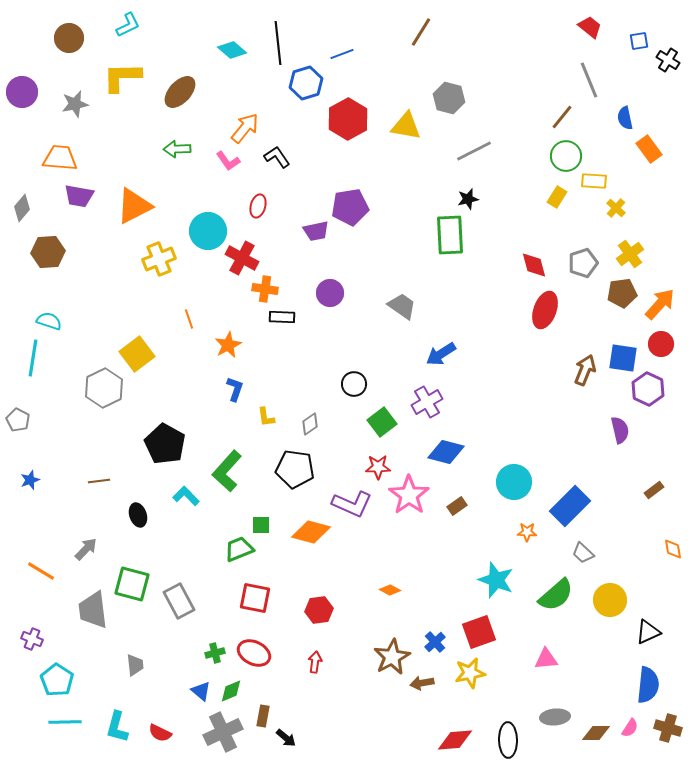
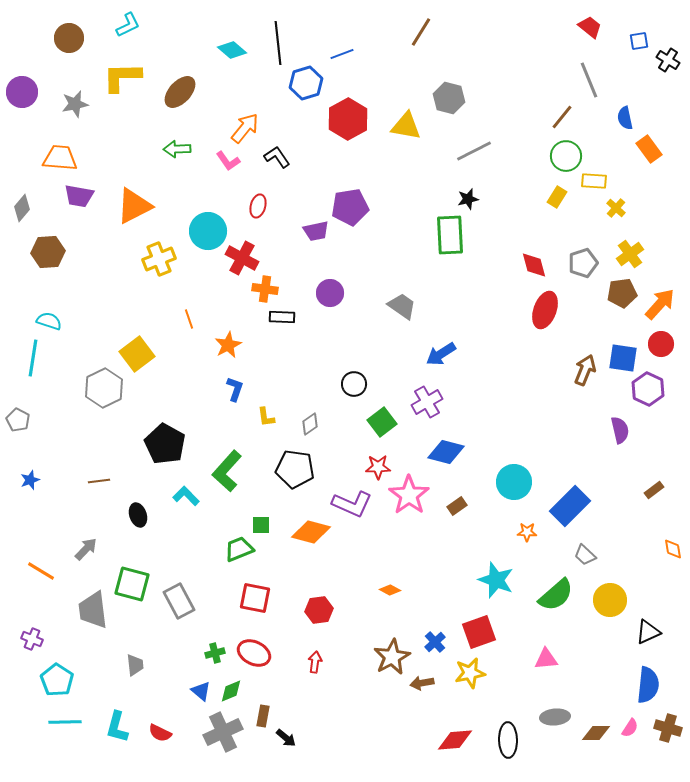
gray trapezoid at (583, 553): moved 2 px right, 2 px down
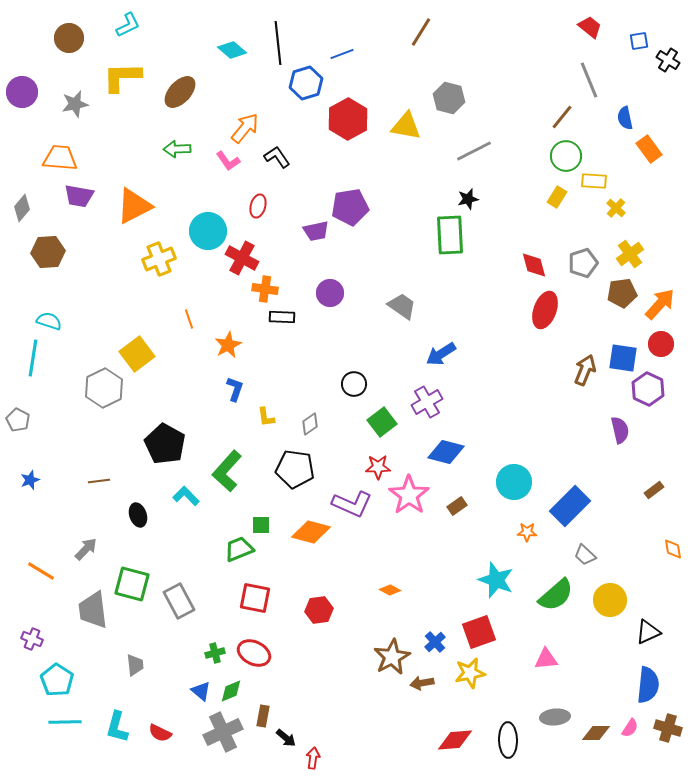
red arrow at (315, 662): moved 2 px left, 96 px down
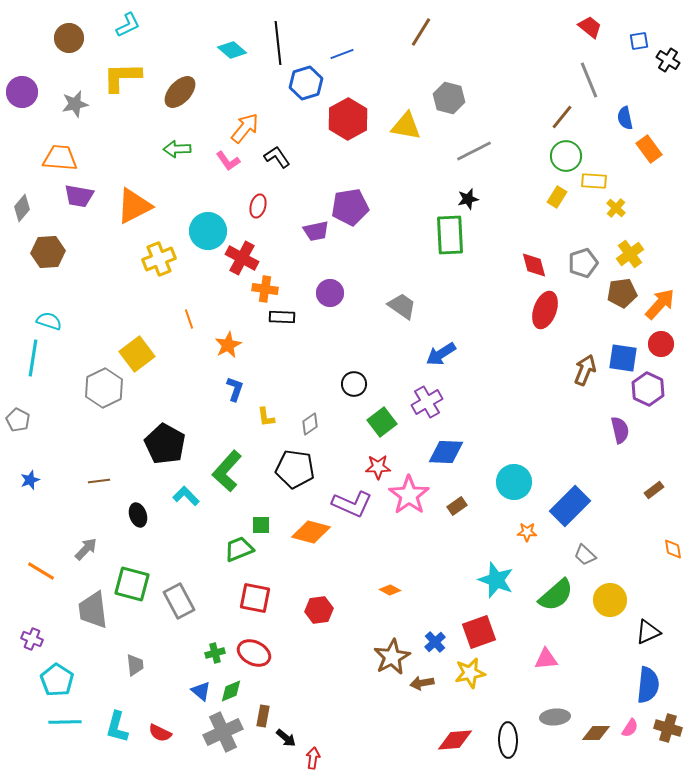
blue diamond at (446, 452): rotated 12 degrees counterclockwise
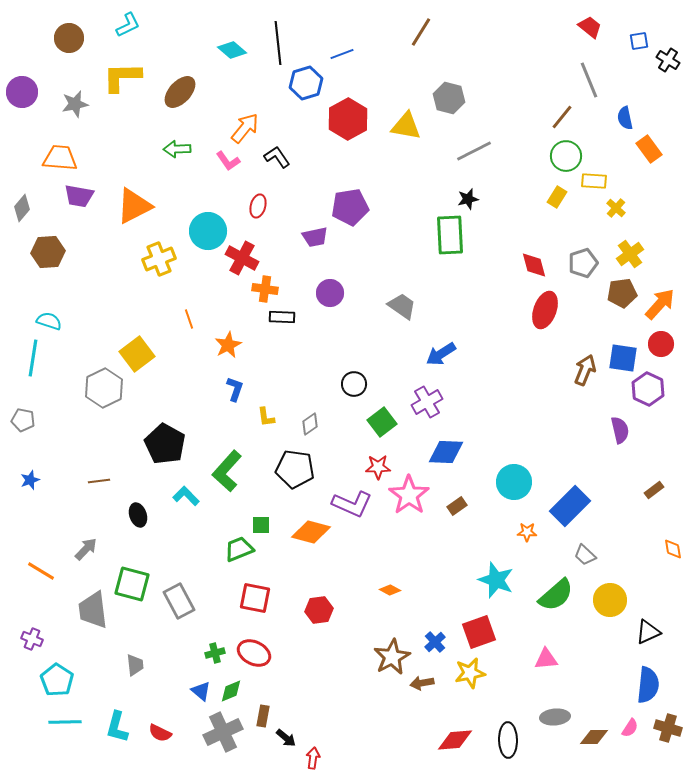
purple trapezoid at (316, 231): moved 1 px left, 6 px down
gray pentagon at (18, 420): moved 5 px right; rotated 15 degrees counterclockwise
brown diamond at (596, 733): moved 2 px left, 4 px down
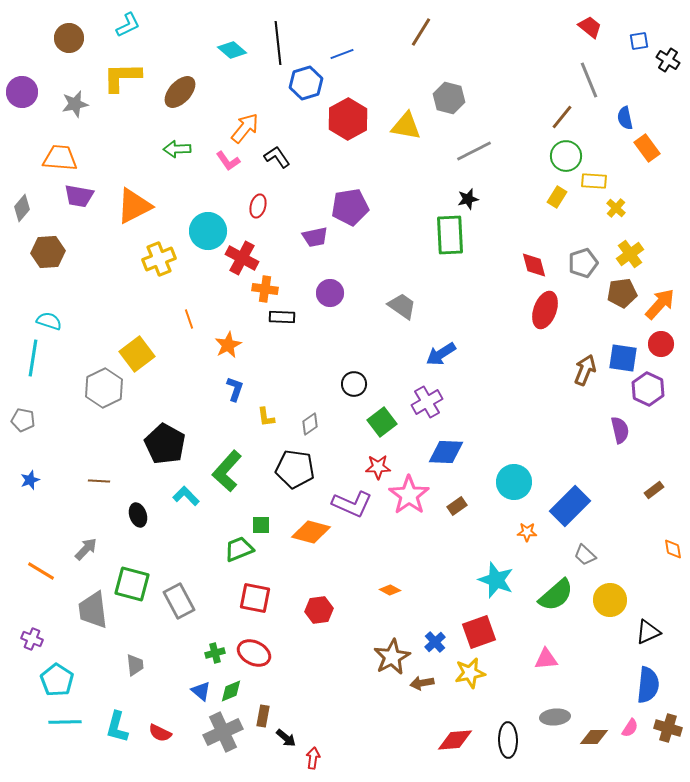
orange rectangle at (649, 149): moved 2 px left, 1 px up
brown line at (99, 481): rotated 10 degrees clockwise
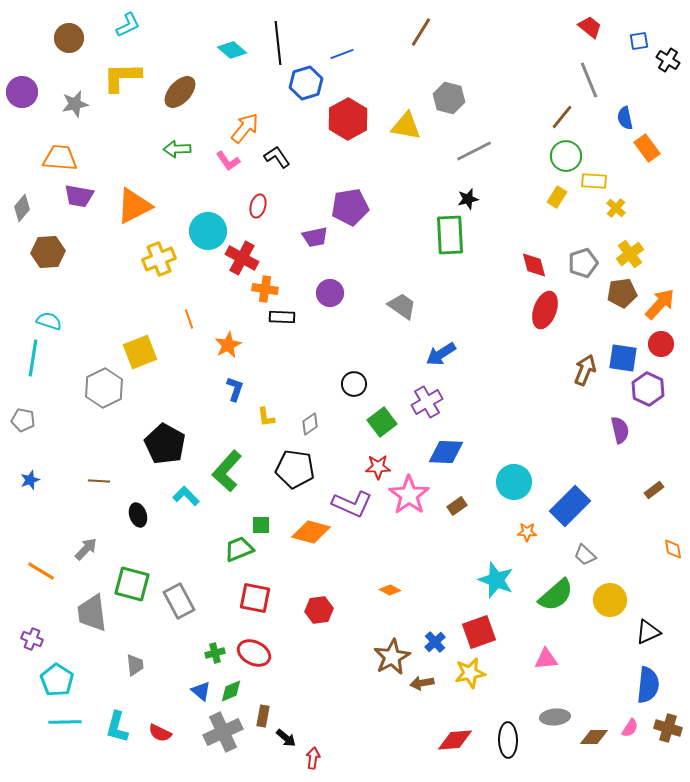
yellow square at (137, 354): moved 3 px right, 2 px up; rotated 16 degrees clockwise
gray trapezoid at (93, 610): moved 1 px left, 3 px down
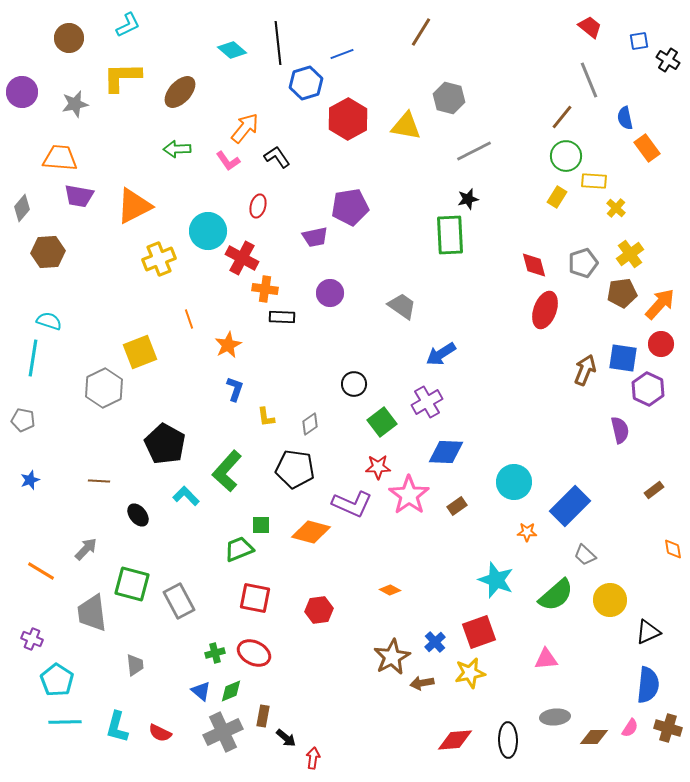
black ellipse at (138, 515): rotated 20 degrees counterclockwise
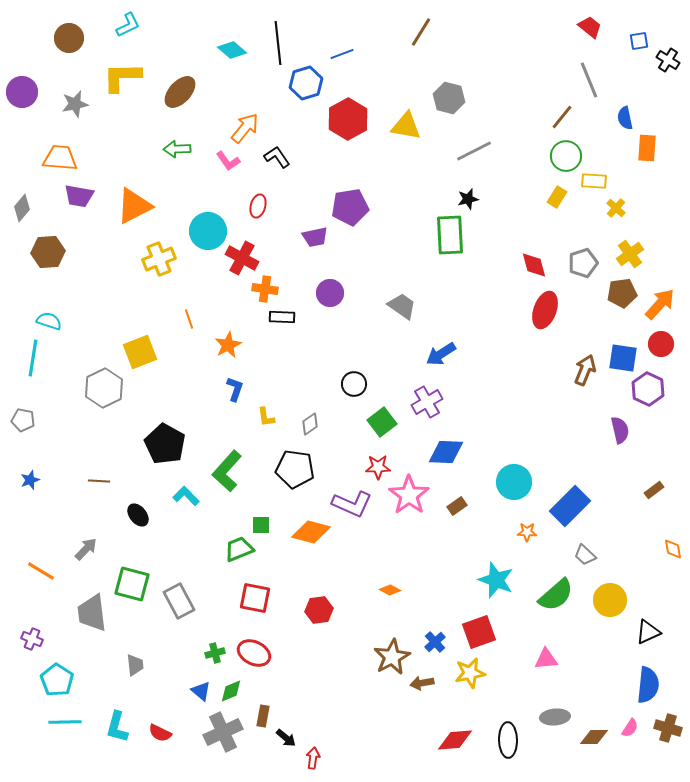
orange rectangle at (647, 148): rotated 40 degrees clockwise
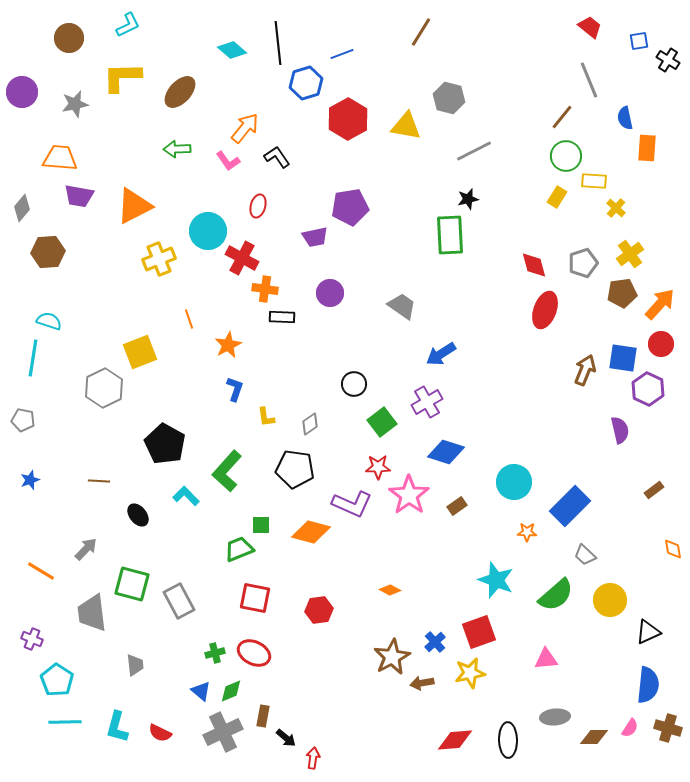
blue diamond at (446, 452): rotated 15 degrees clockwise
